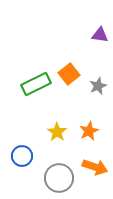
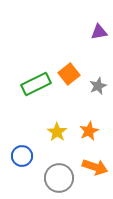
purple triangle: moved 1 px left, 3 px up; rotated 18 degrees counterclockwise
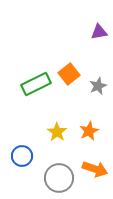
orange arrow: moved 2 px down
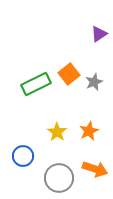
purple triangle: moved 2 px down; rotated 24 degrees counterclockwise
gray star: moved 4 px left, 4 px up
blue circle: moved 1 px right
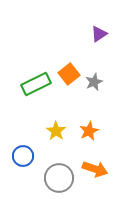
yellow star: moved 1 px left, 1 px up
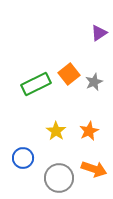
purple triangle: moved 1 px up
blue circle: moved 2 px down
orange arrow: moved 1 px left
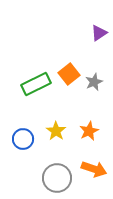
blue circle: moved 19 px up
gray circle: moved 2 px left
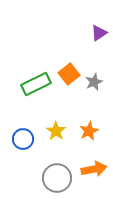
orange arrow: rotated 30 degrees counterclockwise
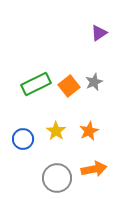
orange square: moved 12 px down
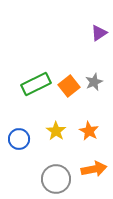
orange star: rotated 18 degrees counterclockwise
blue circle: moved 4 px left
gray circle: moved 1 px left, 1 px down
